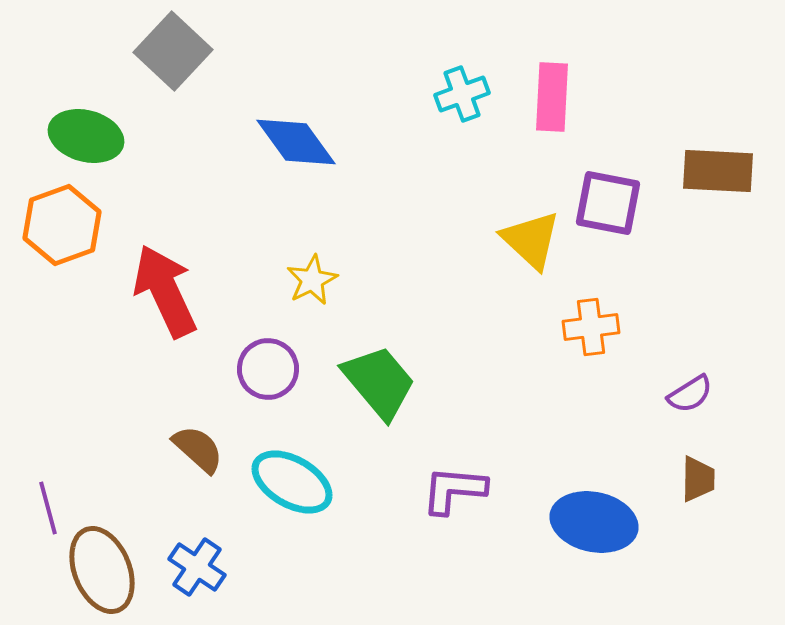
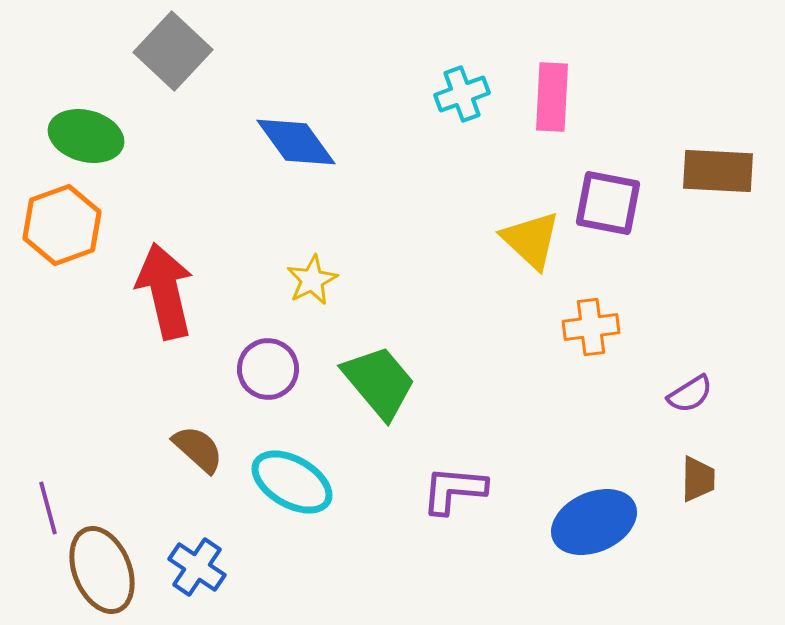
red arrow: rotated 12 degrees clockwise
blue ellipse: rotated 36 degrees counterclockwise
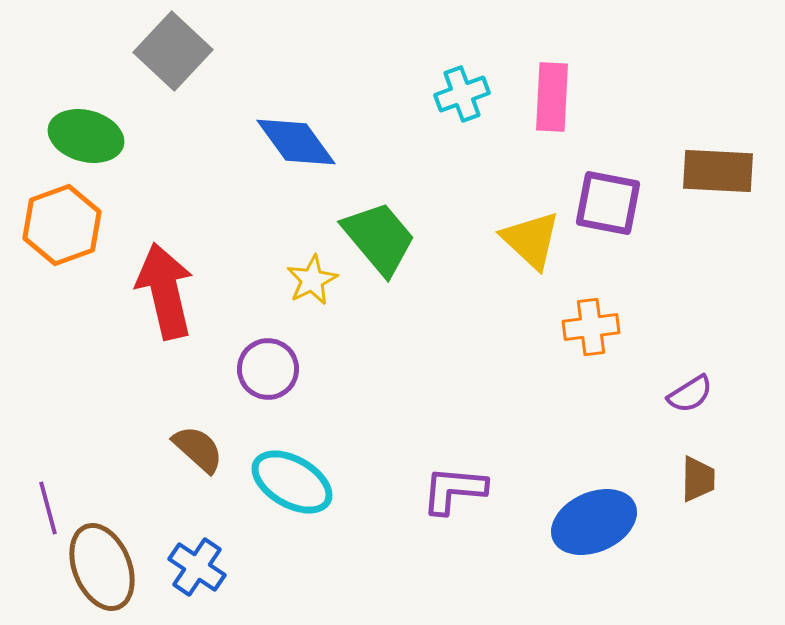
green trapezoid: moved 144 px up
brown ellipse: moved 3 px up
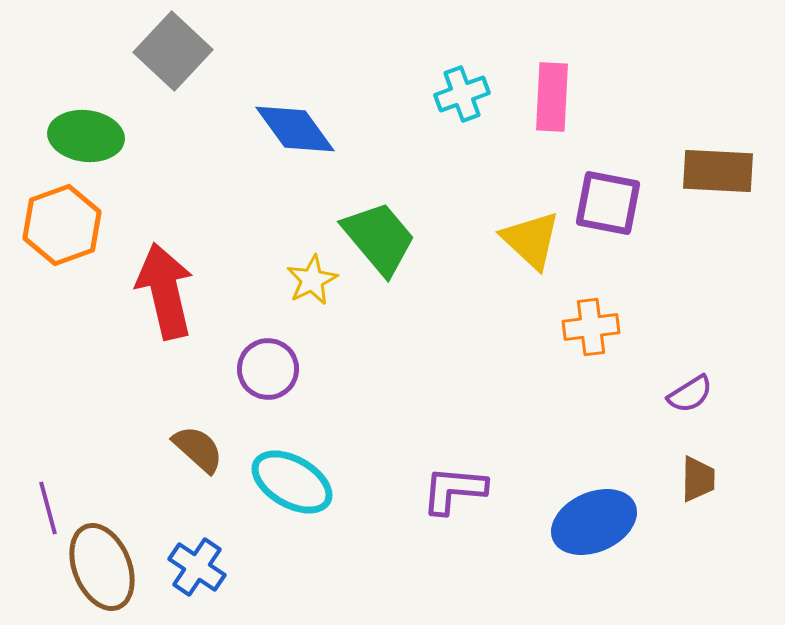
green ellipse: rotated 8 degrees counterclockwise
blue diamond: moved 1 px left, 13 px up
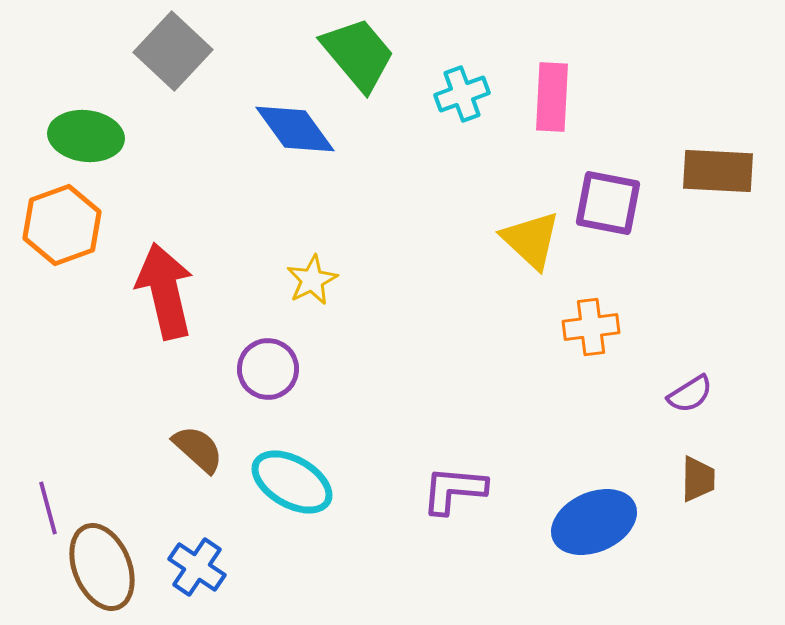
green trapezoid: moved 21 px left, 184 px up
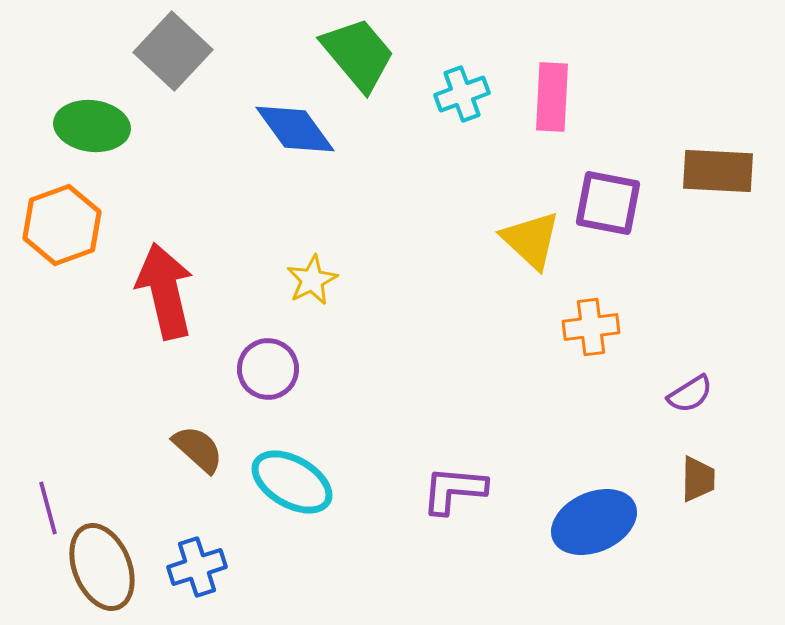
green ellipse: moved 6 px right, 10 px up
blue cross: rotated 38 degrees clockwise
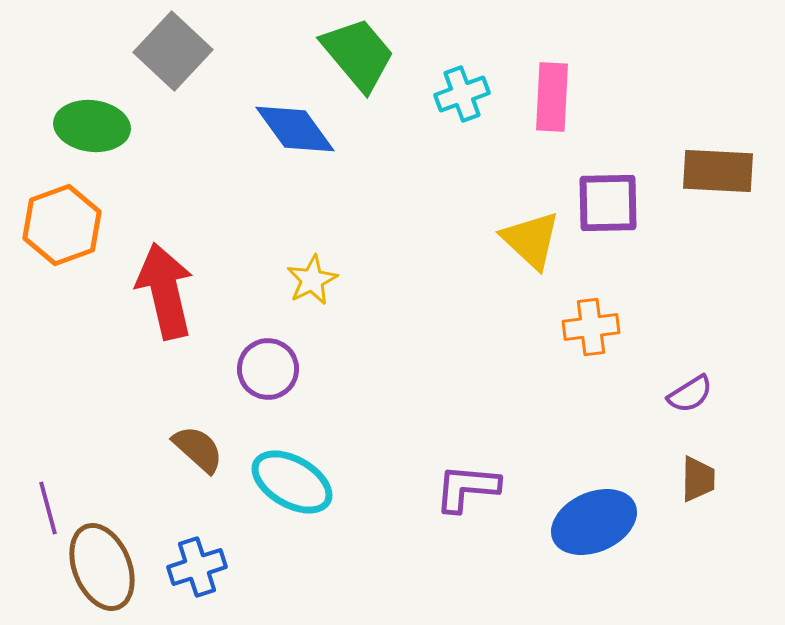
purple square: rotated 12 degrees counterclockwise
purple L-shape: moved 13 px right, 2 px up
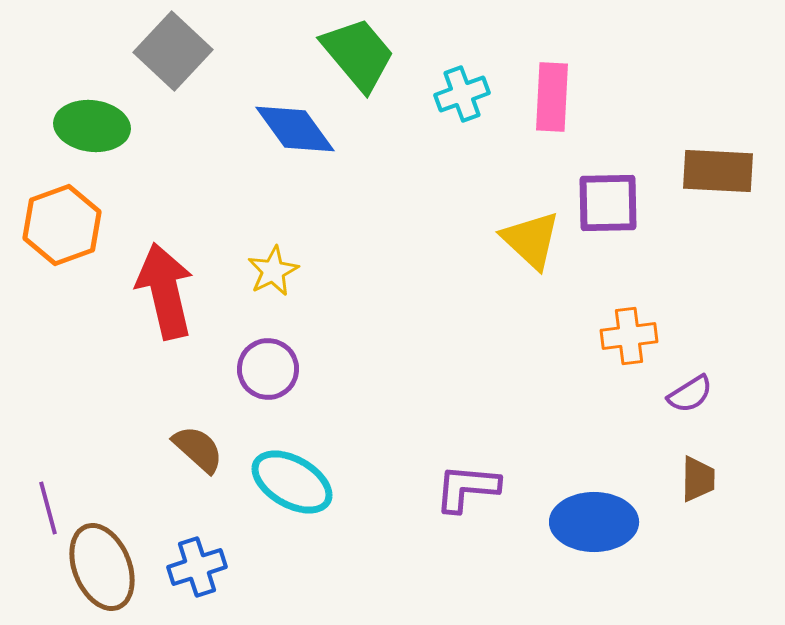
yellow star: moved 39 px left, 9 px up
orange cross: moved 38 px right, 9 px down
blue ellipse: rotated 24 degrees clockwise
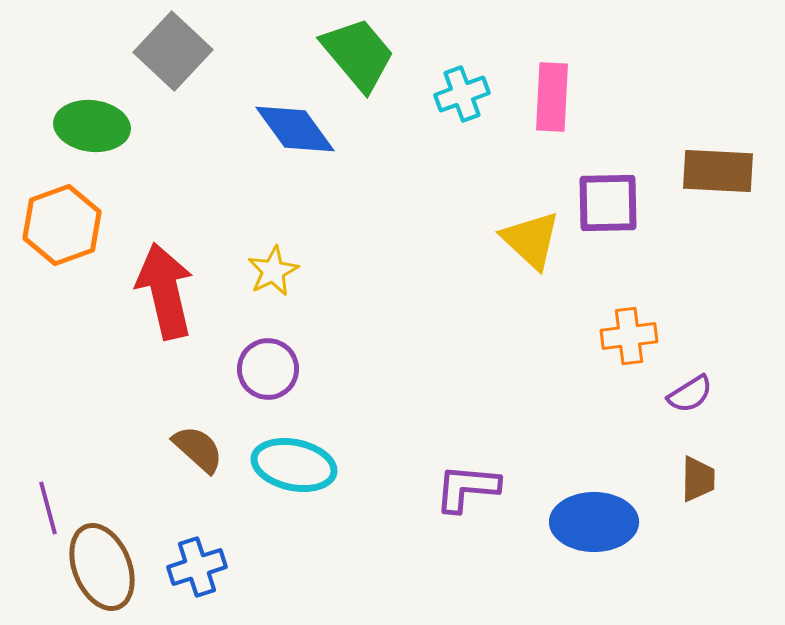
cyan ellipse: moved 2 px right, 17 px up; rotated 18 degrees counterclockwise
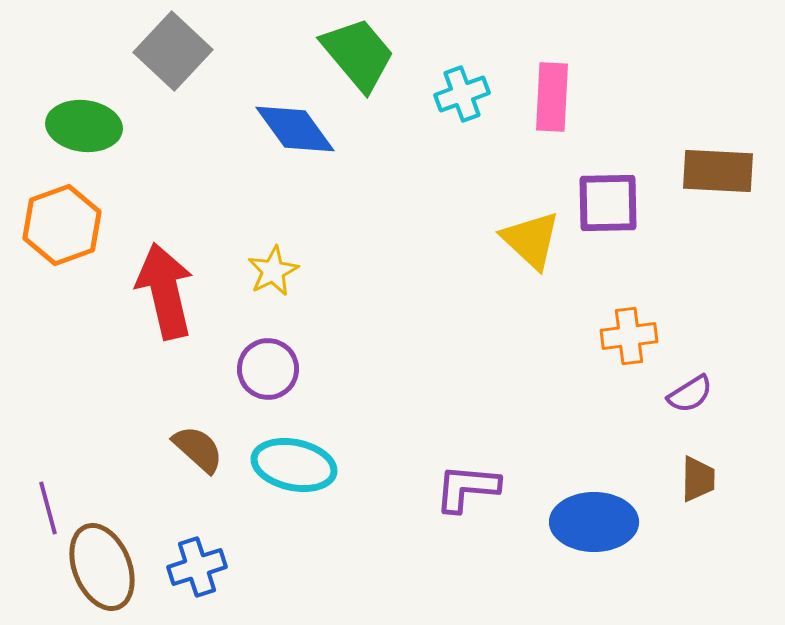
green ellipse: moved 8 px left
